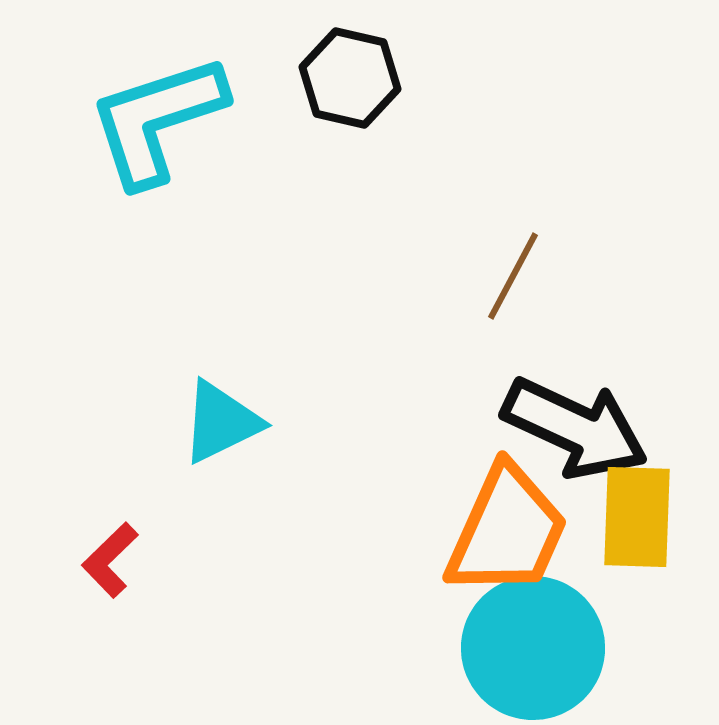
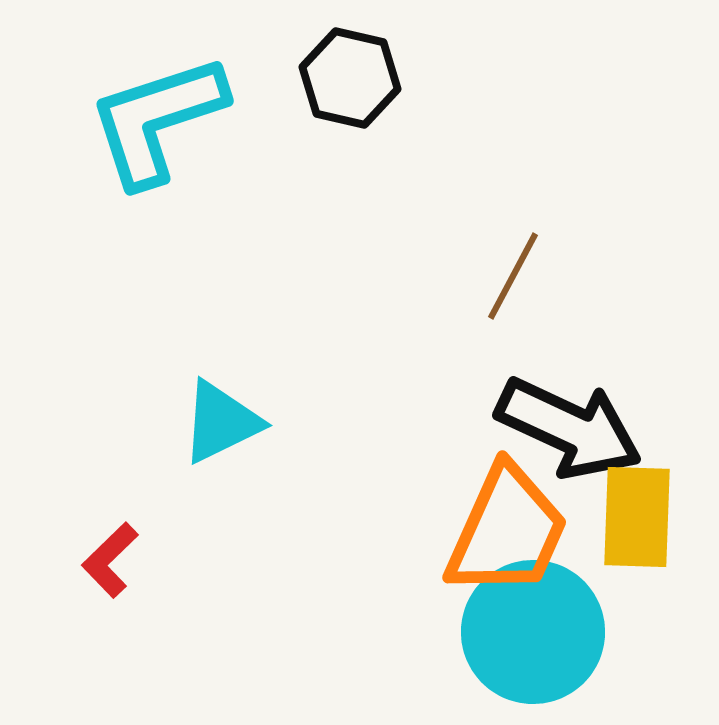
black arrow: moved 6 px left
cyan circle: moved 16 px up
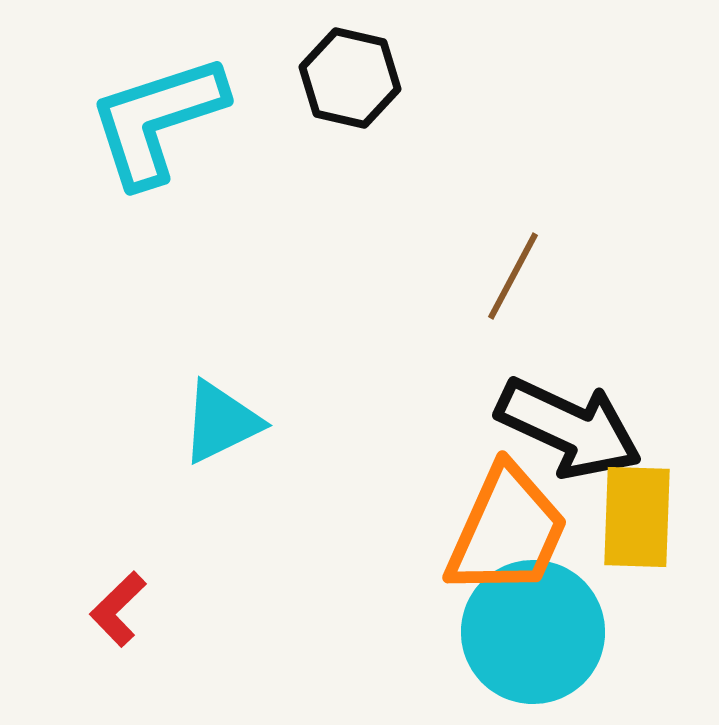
red L-shape: moved 8 px right, 49 px down
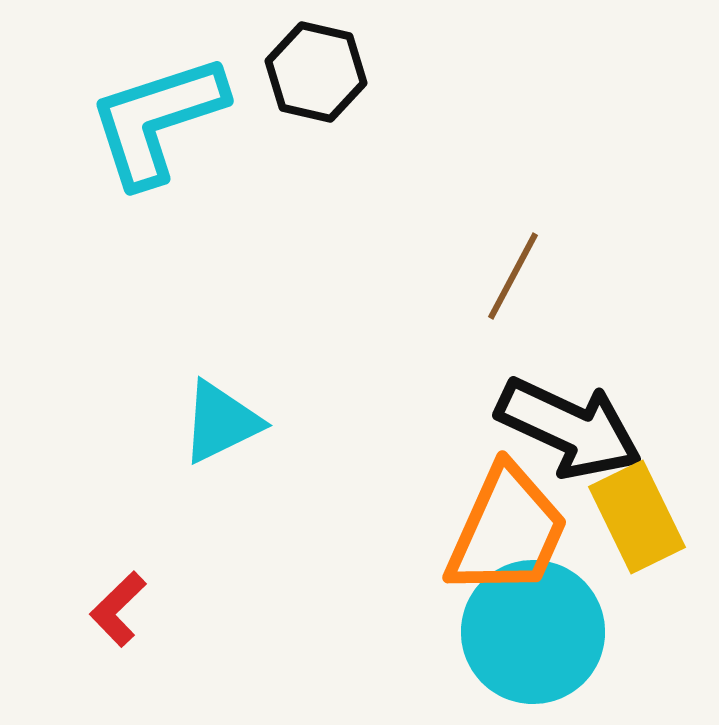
black hexagon: moved 34 px left, 6 px up
yellow rectangle: rotated 28 degrees counterclockwise
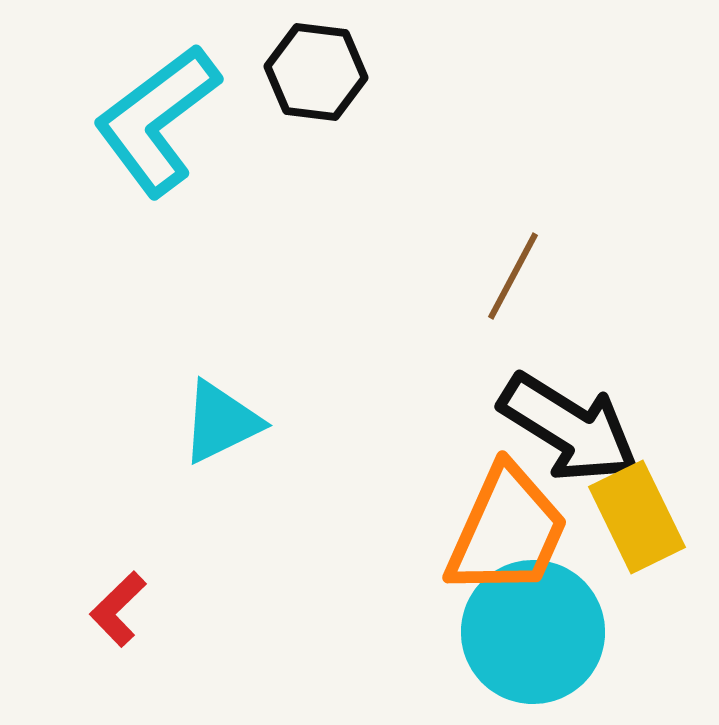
black hexagon: rotated 6 degrees counterclockwise
cyan L-shape: rotated 19 degrees counterclockwise
black arrow: rotated 7 degrees clockwise
